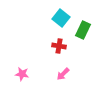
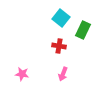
pink arrow: rotated 24 degrees counterclockwise
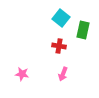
green rectangle: rotated 12 degrees counterclockwise
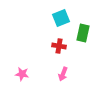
cyan square: rotated 30 degrees clockwise
green rectangle: moved 3 px down
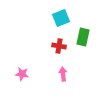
green rectangle: moved 4 px down
pink arrow: rotated 152 degrees clockwise
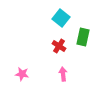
cyan square: rotated 30 degrees counterclockwise
red cross: rotated 24 degrees clockwise
